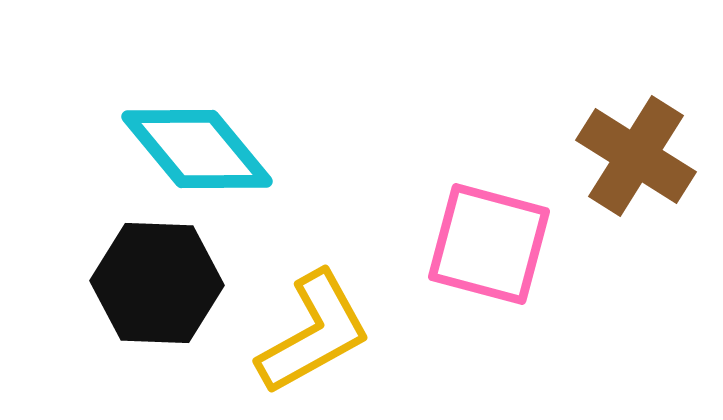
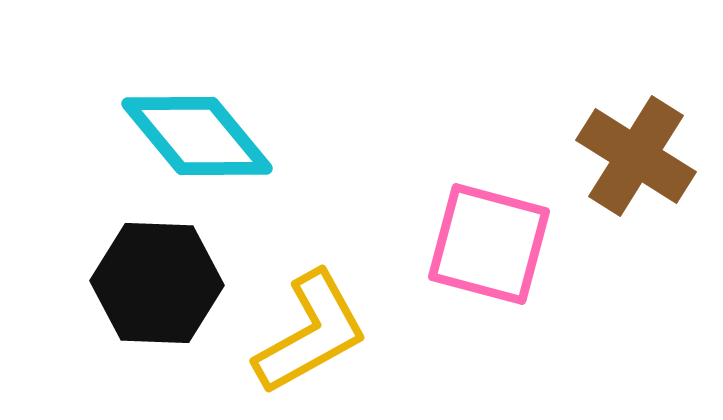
cyan diamond: moved 13 px up
yellow L-shape: moved 3 px left
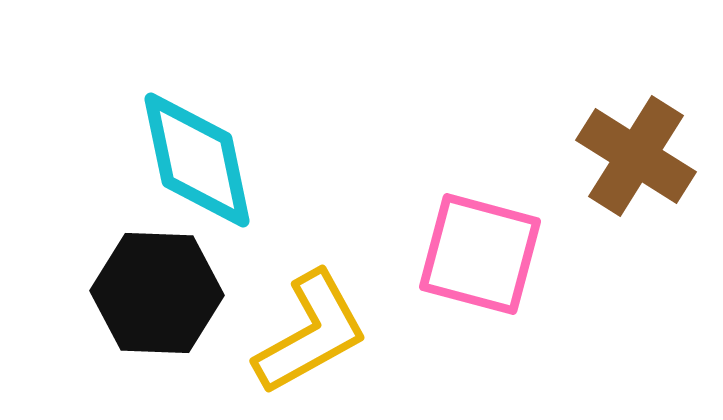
cyan diamond: moved 24 px down; rotated 28 degrees clockwise
pink square: moved 9 px left, 10 px down
black hexagon: moved 10 px down
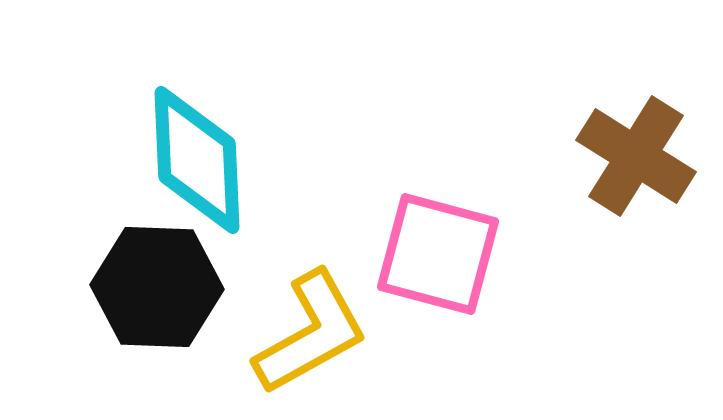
cyan diamond: rotated 9 degrees clockwise
pink square: moved 42 px left
black hexagon: moved 6 px up
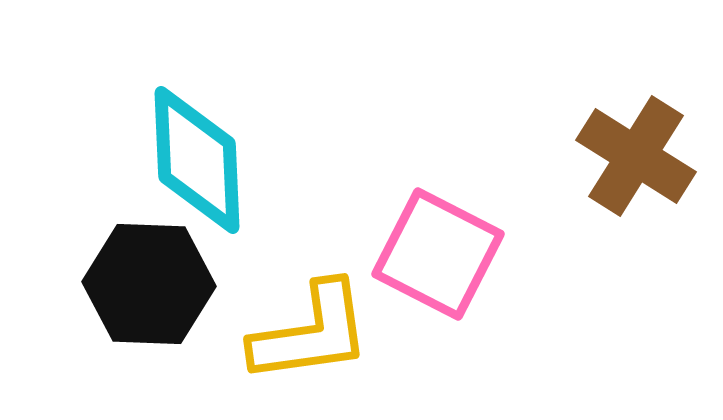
pink square: rotated 12 degrees clockwise
black hexagon: moved 8 px left, 3 px up
yellow L-shape: rotated 21 degrees clockwise
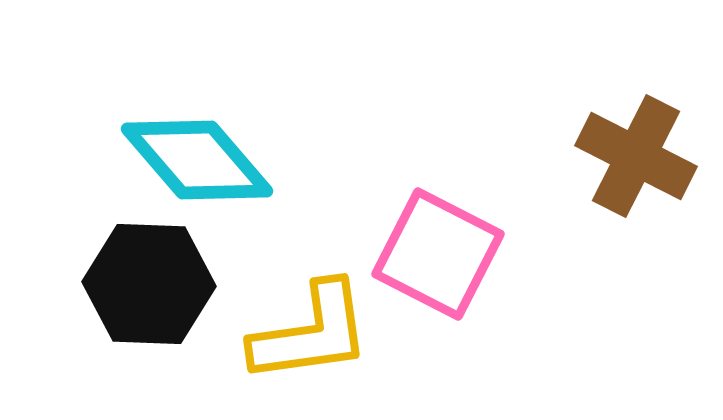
brown cross: rotated 5 degrees counterclockwise
cyan diamond: rotated 38 degrees counterclockwise
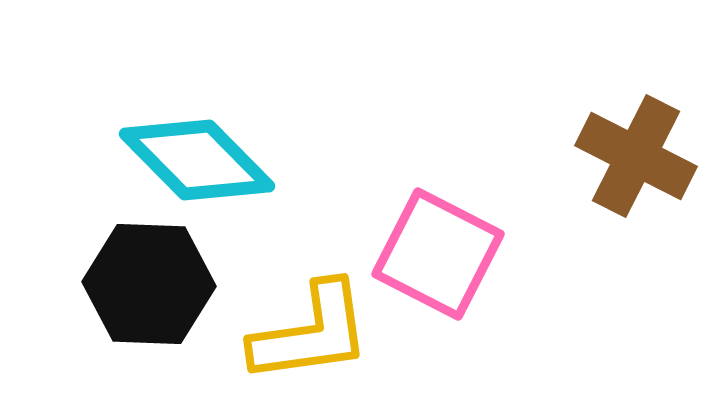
cyan diamond: rotated 4 degrees counterclockwise
